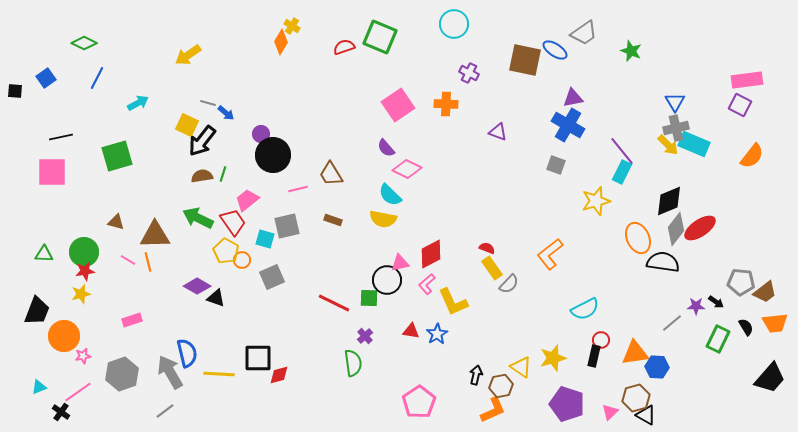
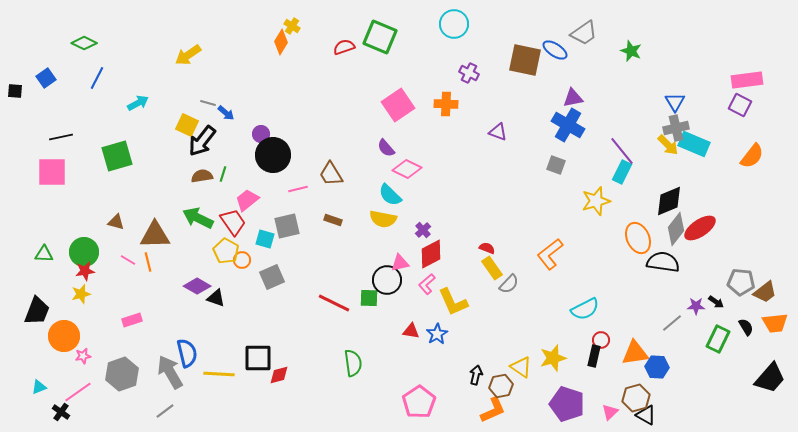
purple cross at (365, 336): moved 58 px right, 106 px up
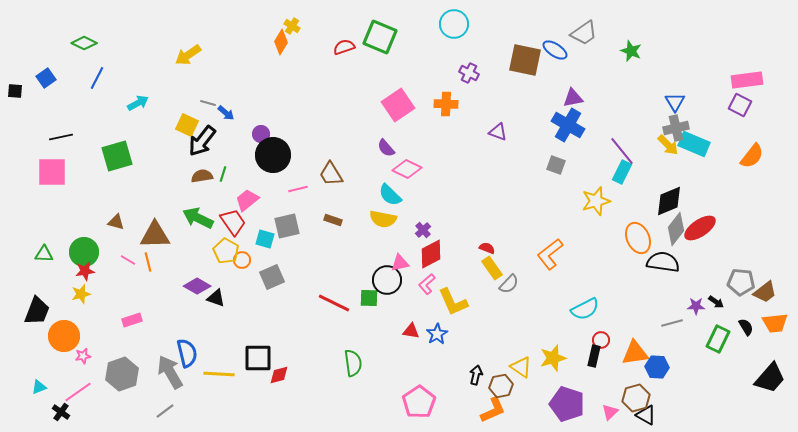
gray line at (672, 323): rotated 25 degrees clockwise
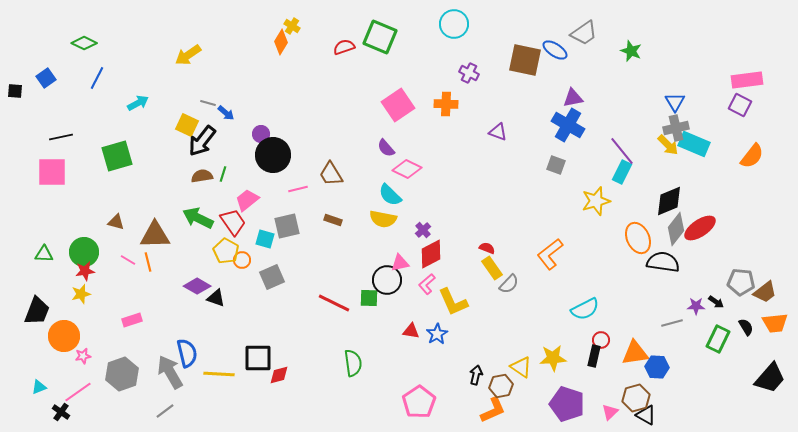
yellow star at (553, 358): rotated 12 degrees clockwise
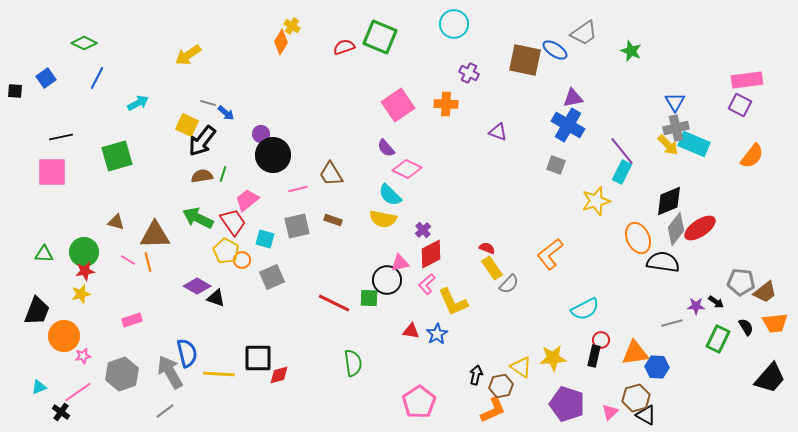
gray square at (287, 226): moved 10 px right
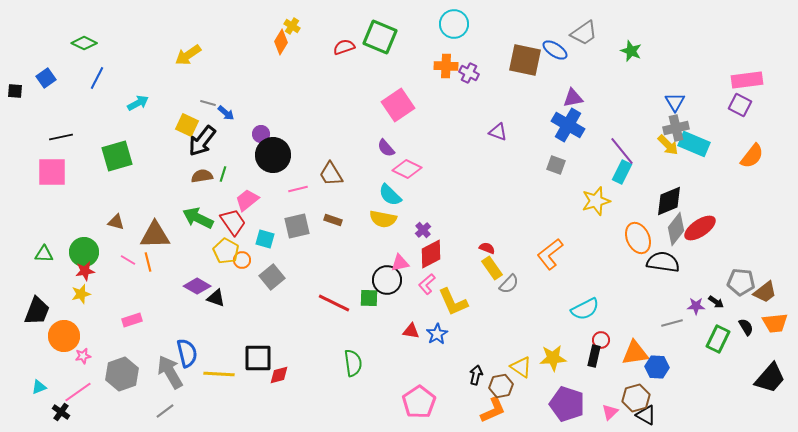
orange cross at (446, 104): moved 38 px up
gray square at (272, 277): rotated 15 degrees counterclockwise
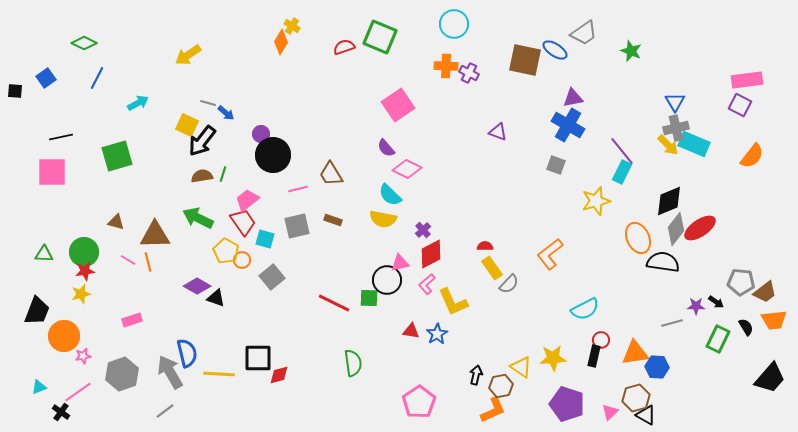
red trapezoid at (233, 222): moved 10 px right
red semicircle at (487, 248): moved 2 px left, 2 px up; rotated 21 degrees counterclockwise
orange trapezoid at (775, 323): moved 1 px left, 3 px up
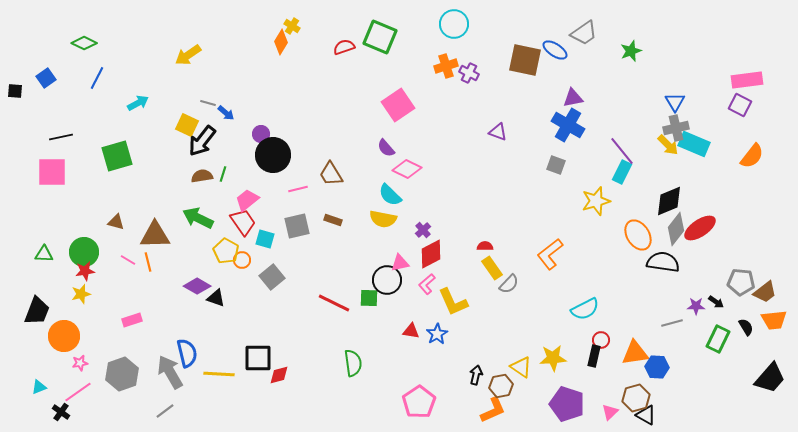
green star at (631, 51): rotated 30 degrees clockwise
orange cross at (446, 66): rotated 20 degrees counterclockwise
orange ellipse at (638, 238): moved 3 px up; rotated 8 degrees counterclockwise
pink star at (83, 356): moved 3 px left, 7 px down
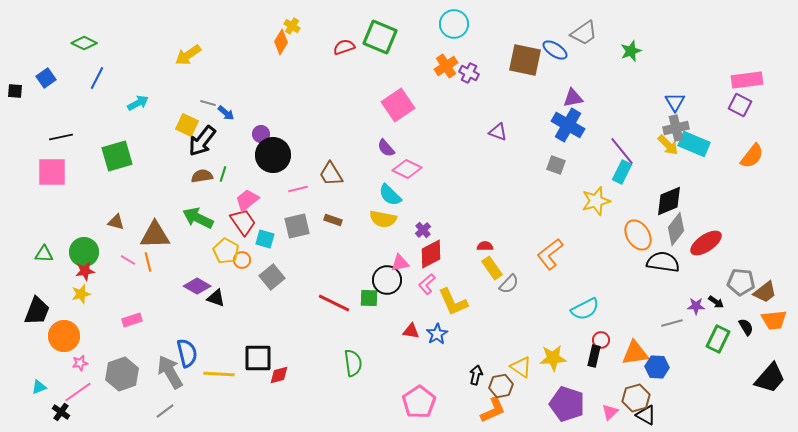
orange cross at (446, 66): rotated 15 degrees counterclockwise
red ellipse at (700, 228): moved 6 px right, 15 px down
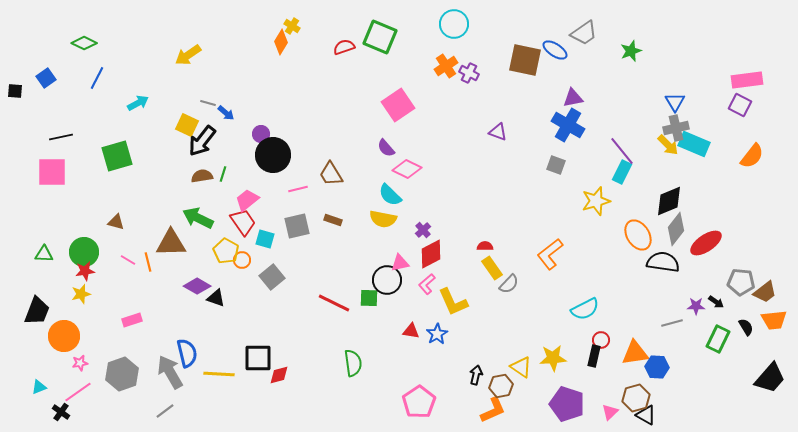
brown triangle at (155, 235): moved 16 px right, 8 px down
